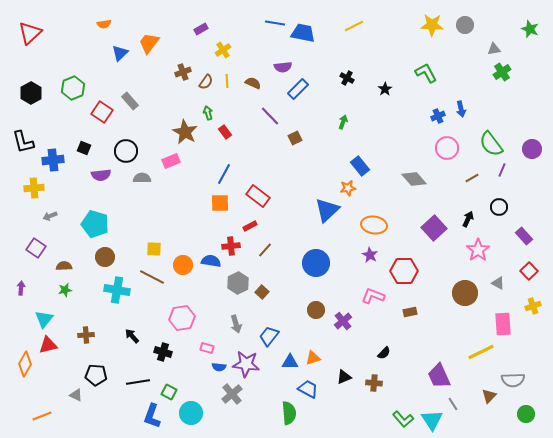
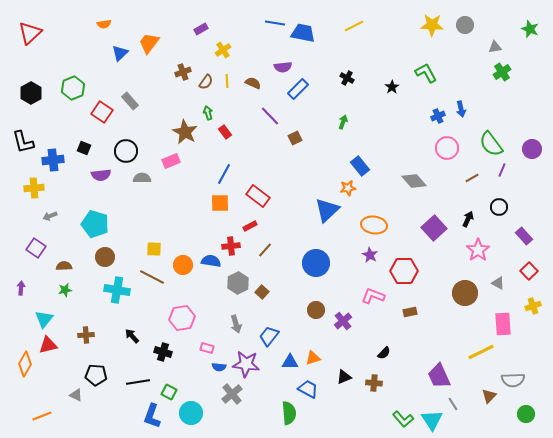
gray triangle at (494, 49): moved 1 px right, 2 px up
black star at (385, 89): moved 7 px right, 2 px up
gray diamond at (414, 179): moved 2 px down
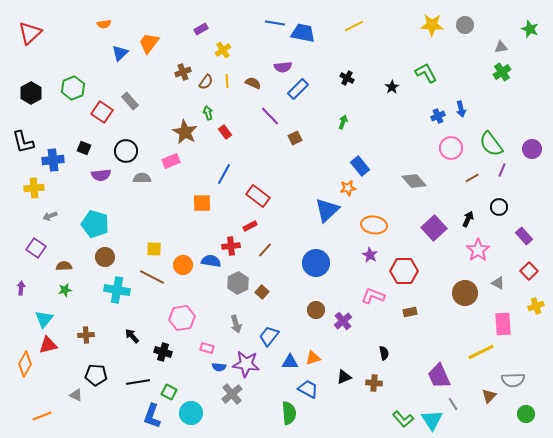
gray triangle at (495, 47): moved 6 px right
pink circle at (447, 148): moved 4 px right
orange square at (220, 203): moved 18 px left
yellow cross at (533, 306): moved 3 px right
black semicircle at (384, 353): rotated 56 degrees counterclockwise
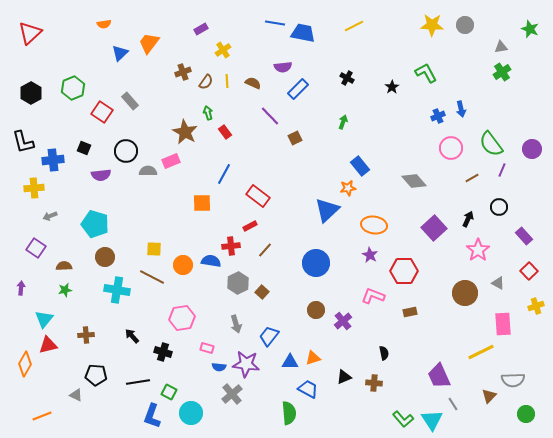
gray semicircle at (142, 178): moved 6 px right, 7 px up
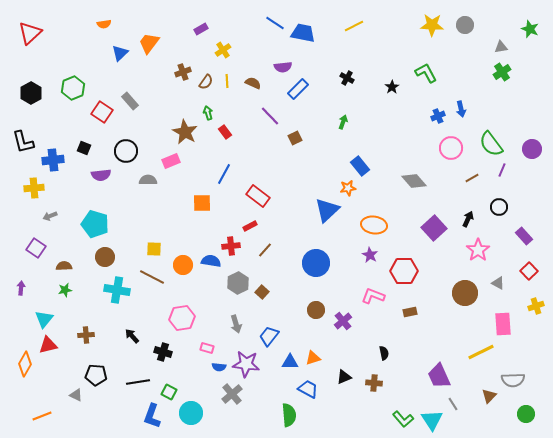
blue line at (275, 23): rotated 24 degrees clockwise
gray semicircle at (148, 171): moved 9 px down
green semicircle at (289, 413): moved 2 px down
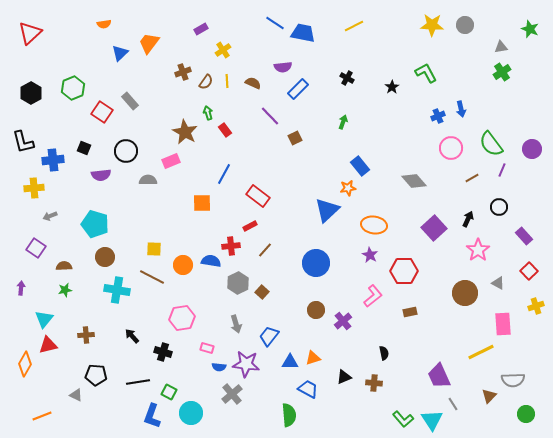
red rectangle at (225, 132): moved 2 px up
pink L-shape at (373, 296): rotated 120 degrees clockwise
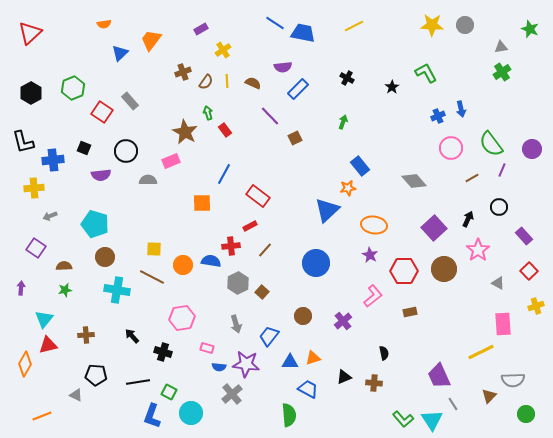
orange trapezoid at (149, 43): moved 2 px right, 3 px up
brown circle at (465, 293): moved 21 px left, 24 px up
brown circle at (316, 310): moved 13 px left, 6 px down
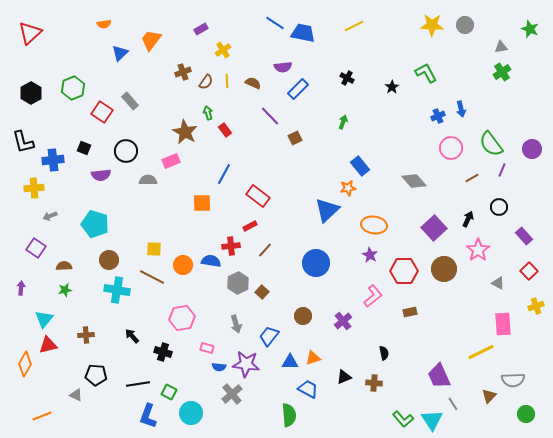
brown circle at (105, 257): moved 4 px right, 3 px down
black line at (138, 382): moved 2 px down
blue L-shape at (152, 416): moved 4 px left
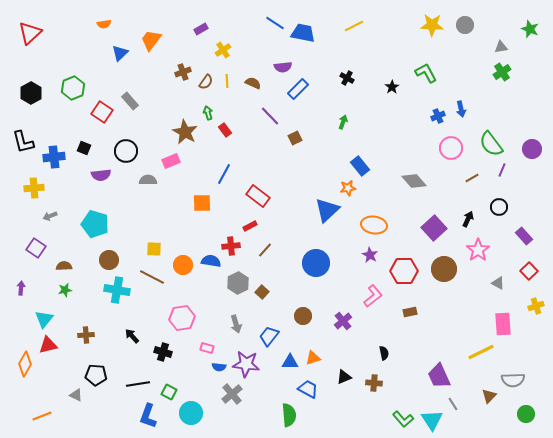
blue cross at (53, 160): moved 1 px right, 3 px up
